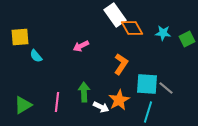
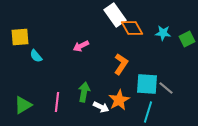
green arrow: rotated 12 degrees clockwise
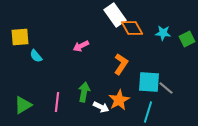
cyan square: moved 2 px right, 2 px up
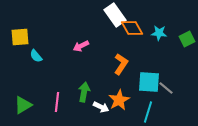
cyan star: moved 4 px left
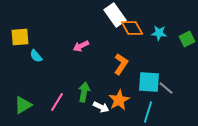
pink line: rotated 24 degrees clockwise
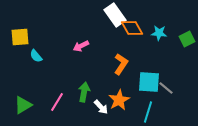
white arrow: rotated 21 degrees clockwise
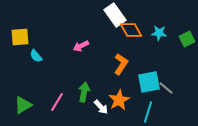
orange diamond: moved 1 px left, 2 px down
cyan square: rotated 15 degrees counterclockwise
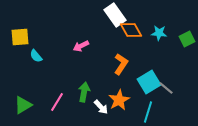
cyan square: rotated 20 degrees counterclockwise
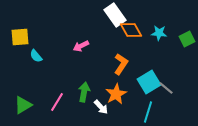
orange star: moved 3 px left, 6 px up
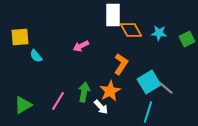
white rectangle: moved 2 px left; rotated 35 degrees clockwise
orange star: moved 6 px left, 3 px up
pink line: moved 1 px right, 1 px up
